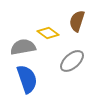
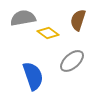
brown semicircle: moved 1 px right, 1 px up
gray semicircle: moved 29 px up
blue semicircle: moved 6 px right, 3 px up
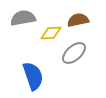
brown semicircle: rotated 60 degrees clockwise
yellow diamond: moved 3 px right; rotated 40 degrees counterclockwise
gray ellipse: moved 2 px right, 8 px up
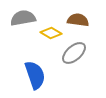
brown semicircle: rotated 20 degrees clockwise
yellow diamond: rotated 35 degrees clockwise
blue semicircle: moved 2 px right, 1 px up
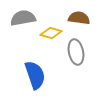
brown semicircle: moved 1 px right, 2 px up
yellow diamond: rotated 15 degrees counterclockwise
gray ellipse: moved 2 px right, 1 px up; rotated 60 degrees counterclockwise
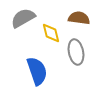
gray semicircle: rotated 20 degrees counterclockwise
yellow diamond: rotated 60 degrees clockwise
blue semicircle: moved 2 px right, 4 px up
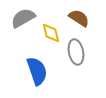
brown semicircle: rotated 25 degrees clockwise
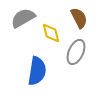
brown semicircle: rotated 30 degrees clockwise
gray ellipse: rotated 35 degrees clockwise
blue semicircle: rotated 28 degrees clockwise
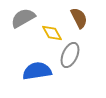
yellow diamond: moved 1 px right; rotated 15 degrees counterclockwise
gray ellipse: moved 6 px left, 3 px down
blue semicircle: rotated 108 degrees counterclockwise
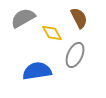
gray ellipse: moved 5 px right
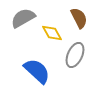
blue semicircle: rotated 52 degrees clockwise
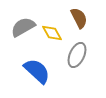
gray semicircle: moved 9 px down
gray ellipse: moved 2 px right
